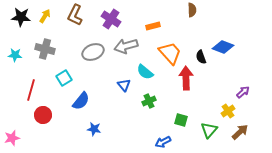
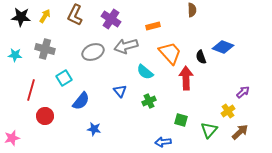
blue triangle: moved 4 px left, 6 px down
red circle: moved 2 px right, 1 px down
blue arrow: rotated 21 degrees clockwise
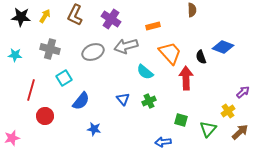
gray cross: moved 5 px right
blue triangle: moved 3 px right, 8 px down
green triangle: moved 1 px left, 1 px up
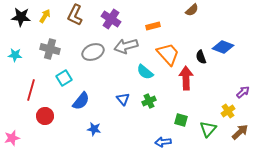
brown semicircle: rotated 48 degrees clockwise
orange trapezoid: moved 2 px left, 1 px down
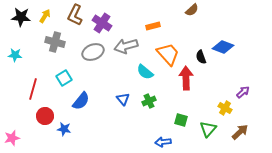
purple cross: moved 9 px left, 4 px down
gray cross: moved 5 px right, 7 px up
red line: moved 2 px right, 1 px up
yellow cross: moved 3 px left, 3 px up; rotated 24 degrees counterclockwise
blue star: moved 30 px left
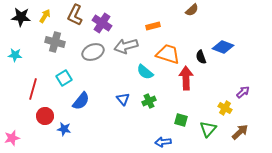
orange trapezoid: rotated 30 degrees counterclockwise
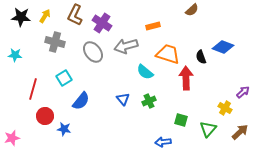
gray ellipse: rotated 75 degrees clockwise
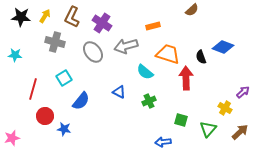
brown L-shape: moved 3 px left, 2 px down
blue triangle: moved 4 px left, 7 px up; rotated 24 degrees counterclockwise
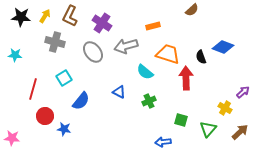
brown L-shape: moved 2 px left, 1 px up
pink star: rotated 21 degrees clockwise
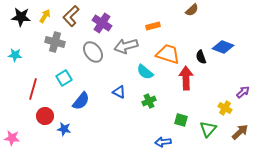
brown L-shape: moved 1 px right; rotated 20 degrees clockwise
